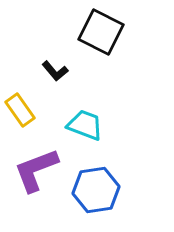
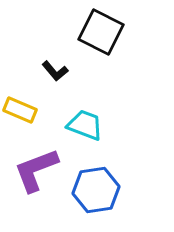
yellow rectangle: rotated 32 degrees counterclockwise
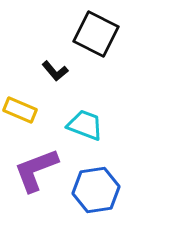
black square: moved 5 px left, 2 px down
